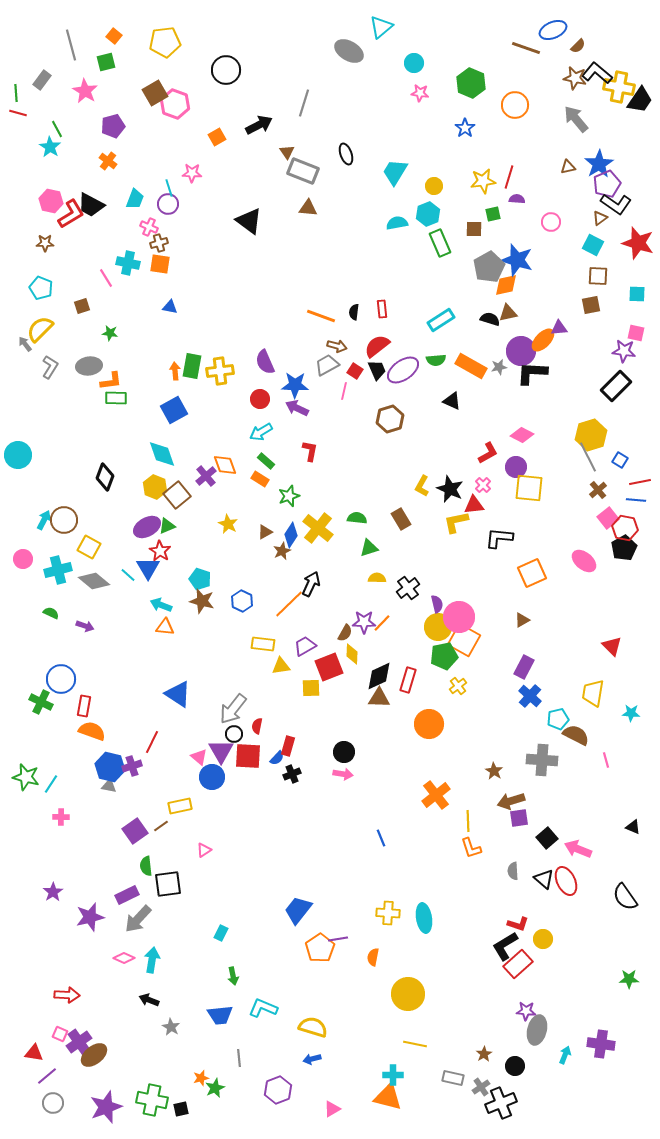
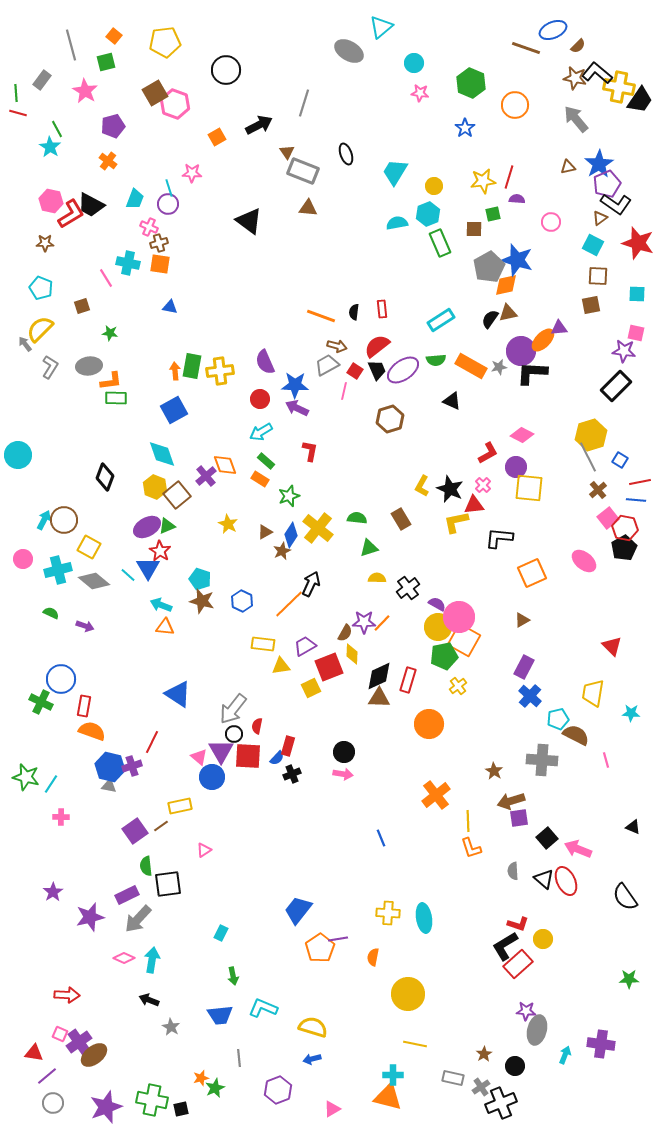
black semicircle at (490, 319): rotated 72 degrees counterclockwise
purple semicircle at (437, 604): rotated 48 degrees counterclockwise
yellow square at (311, 688): rotated 24 degrees counterclockwise
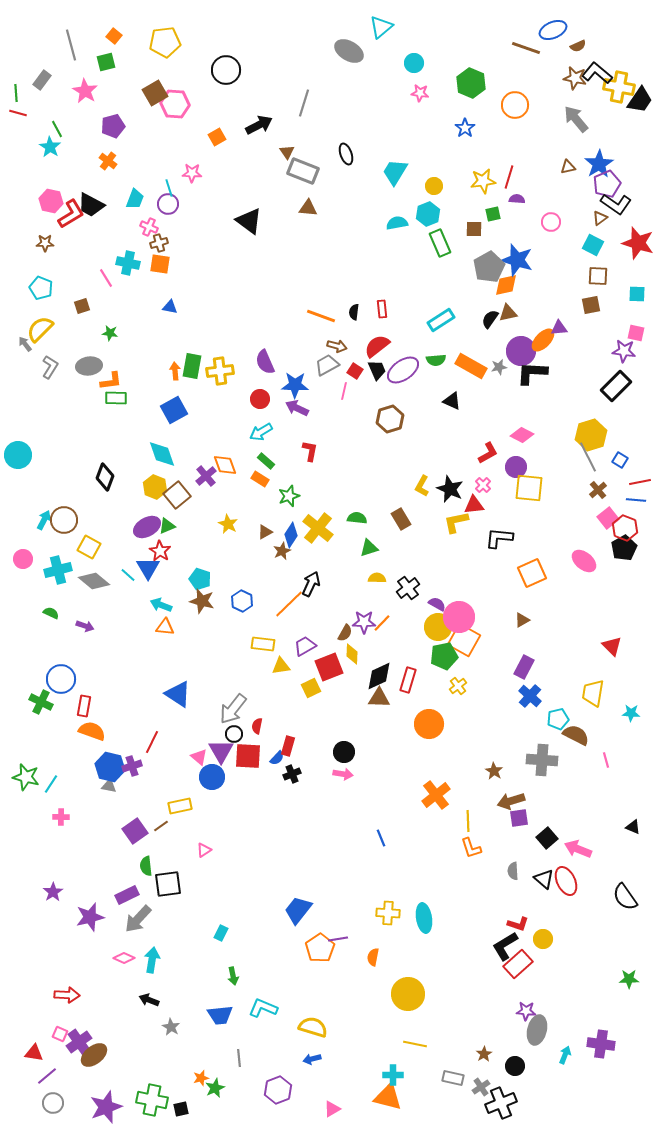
brown semicircle at (578, 46): rotated 21 degrees clockwise
pink hexagon at (175, 104): rotated 16 degrees counterclockwise
red hexagon at (625, 528): rotated 10 degrees clockwise
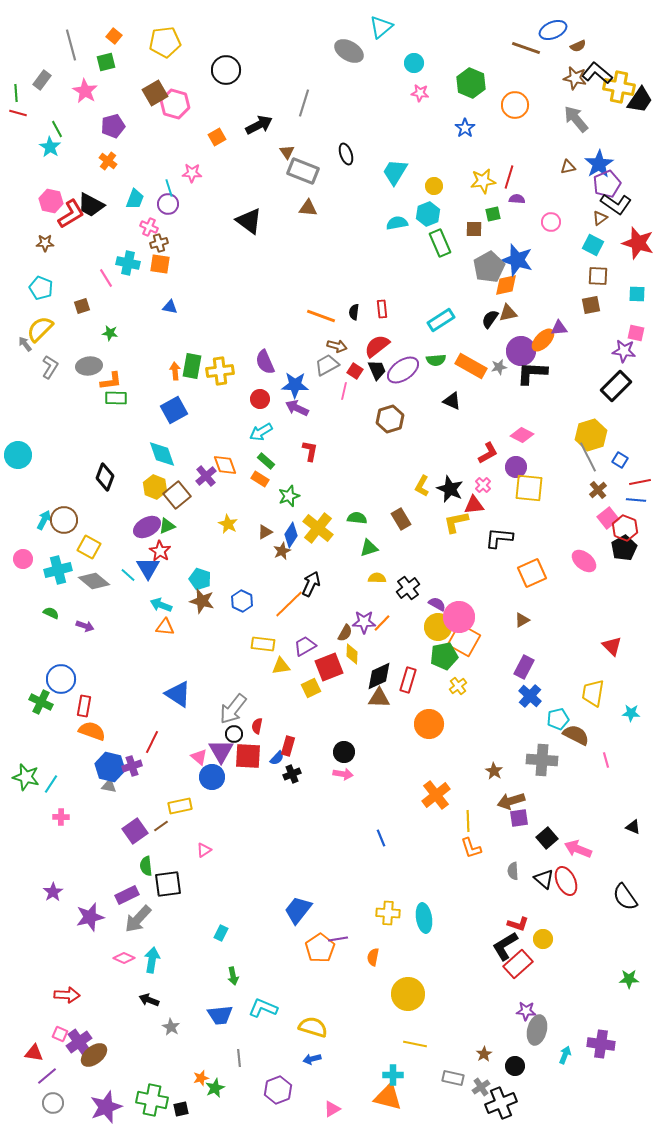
pink hexagon at (175, 104): rotated 12 degrees clockwise
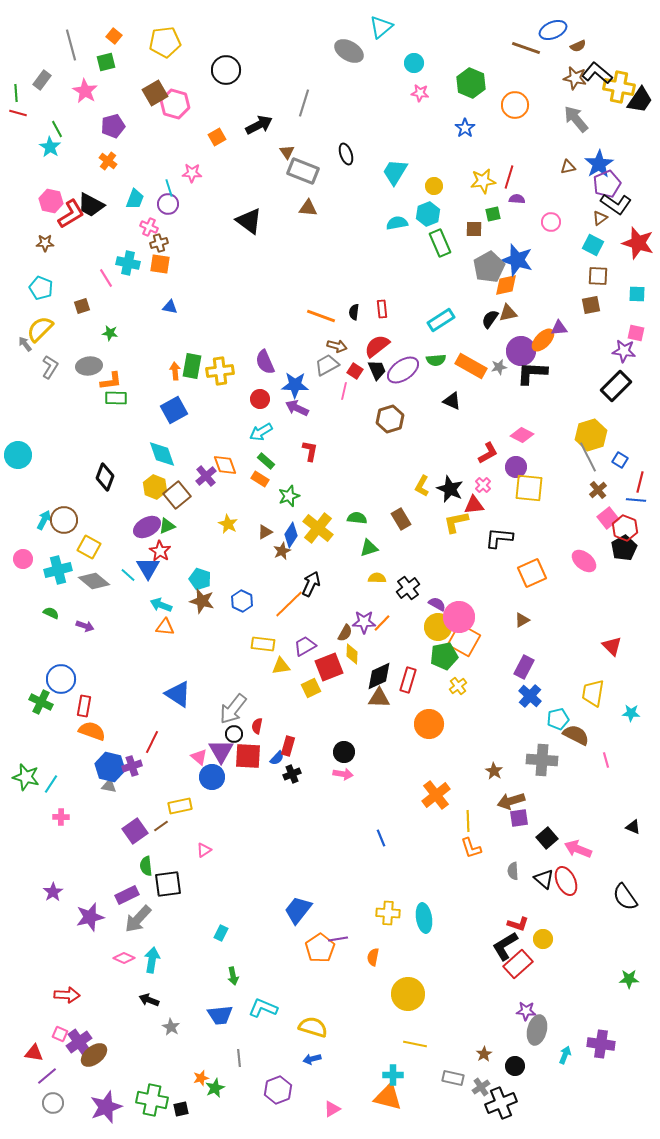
red line at (640, 482): rotated 65 degrees counterclockwise
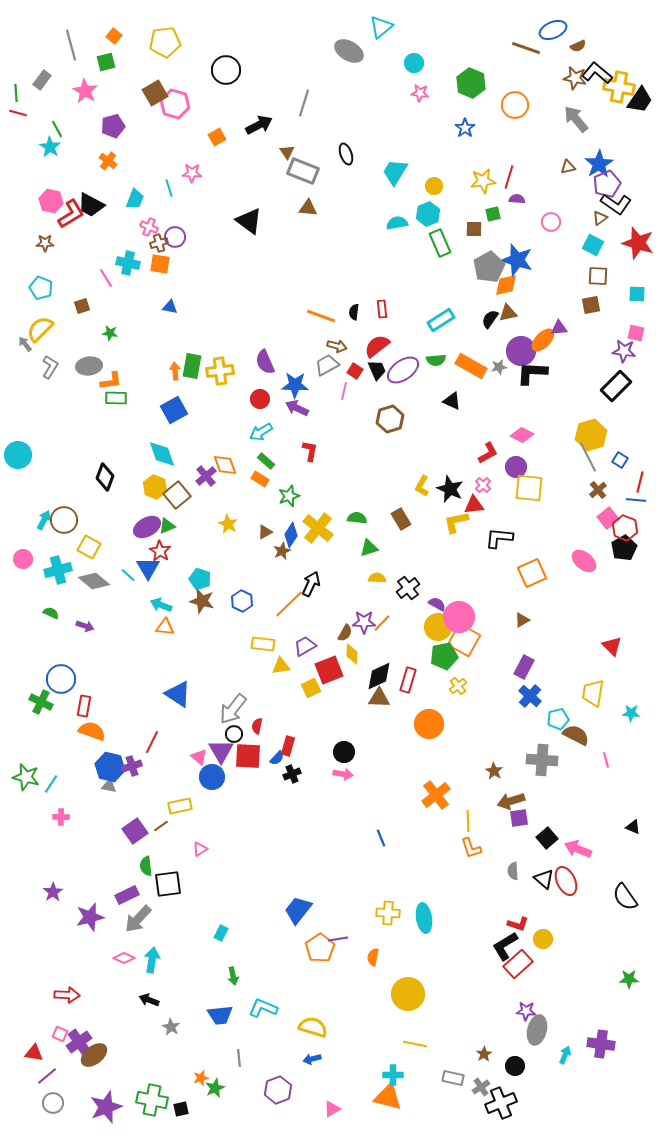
purple circle at (168, 204): moved 7 px right, 33 px down
red square at (329, 667): moved 3 px down
pink triangle at (204, 850): moved 4 px left, 1 px up
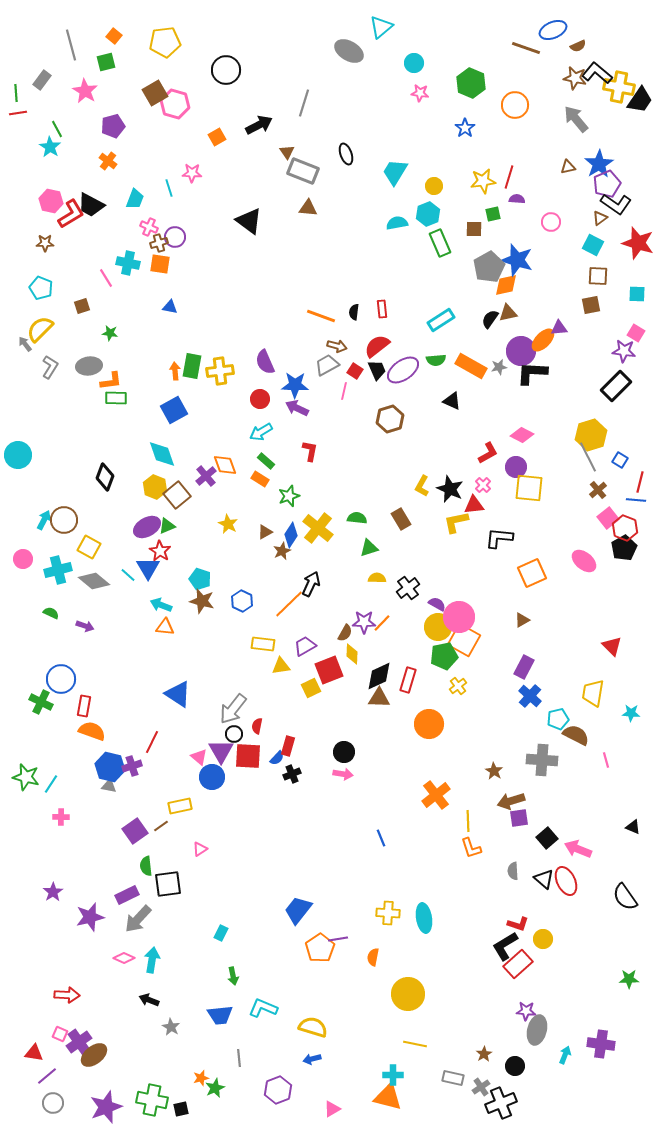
red line at (18, 113): rotated 24 degrees counterclockwise
pink square at (636, 333): rotated 18 degrees clockwise
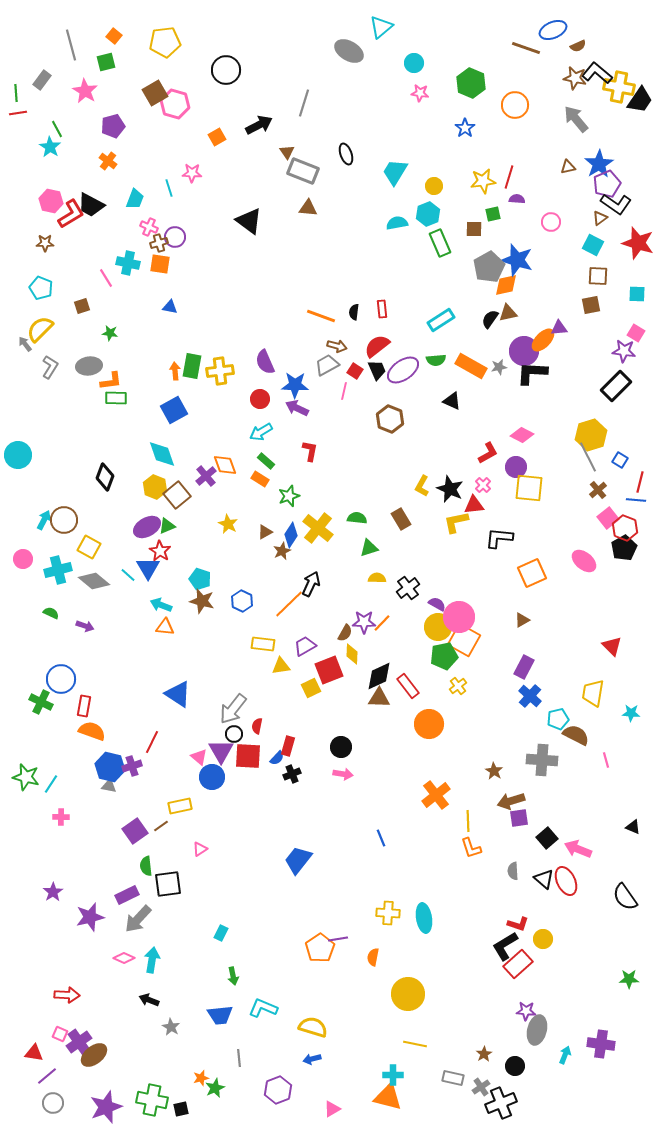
purple circle at (521, 351): moved 3 px right
brown hexagon at (390, 419): rotated 20 degrees counterclockwise
red rectangle at (408, 680): moved 6 px down; rotated 55 degrees counterclockwise
black circle at (344, 752): moved 3 px left, 5 px up
blue trapezoid at (298, 910): moved 50 px up
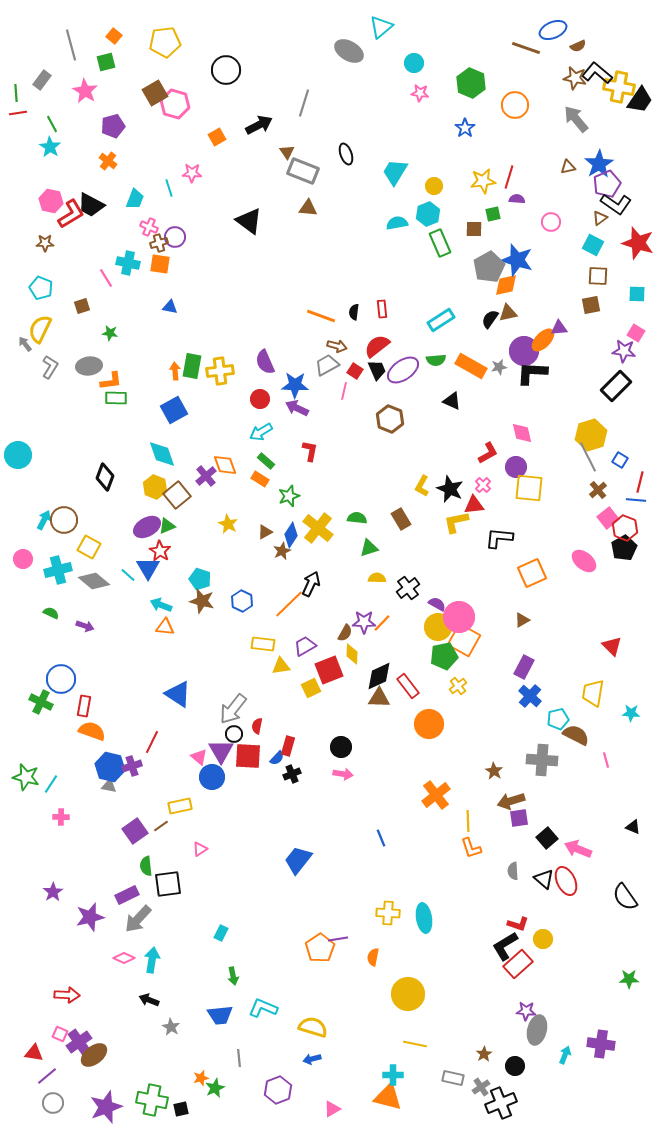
green line at (57, 129): moved 5 px left, 5 px up
yellow semicircle at (40, 329): rotated 20 degrees counterclockwise
pink diamond at (522, 435): moved 2 px up; rotated 50 degrees clockwise
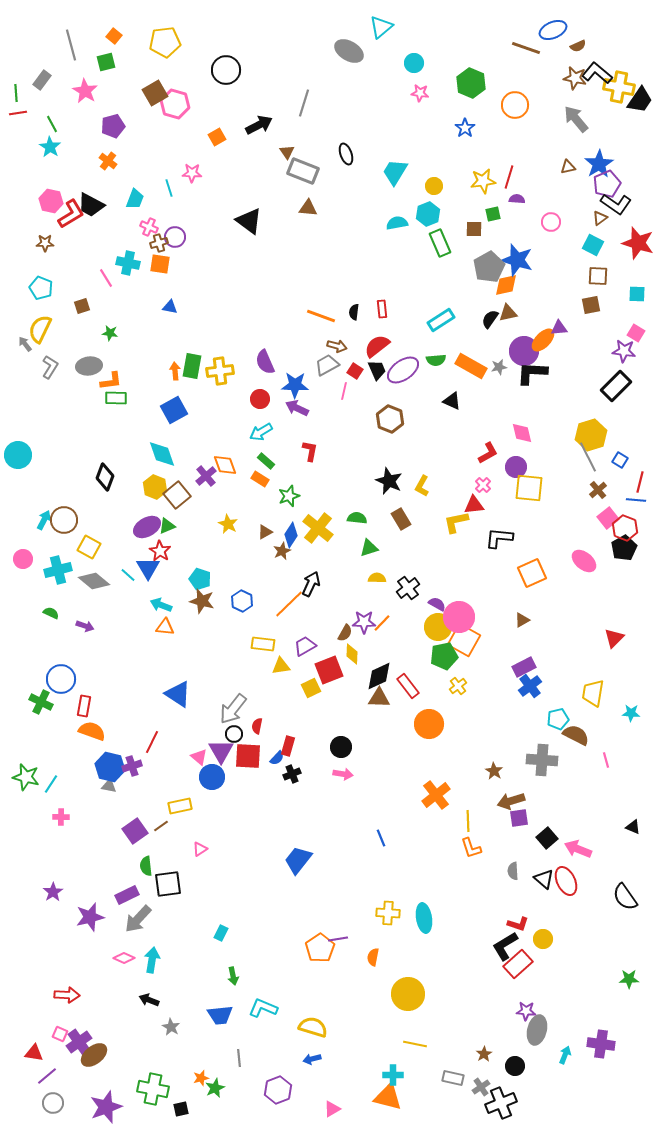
black star at (450, 489): moved 61 px left, 8 px up
red triangle at (612, 646): moved 2 px right, 8 px up; rotated 30 degrees clockwise
purple rectangle at (524, 667): rotated 35 degrees clockwise
blue cross at (530, 696): moved 10 px up; rotated 10 degrees clockwise
green cross at (152, 1100): moved 1 px right, 11 px up
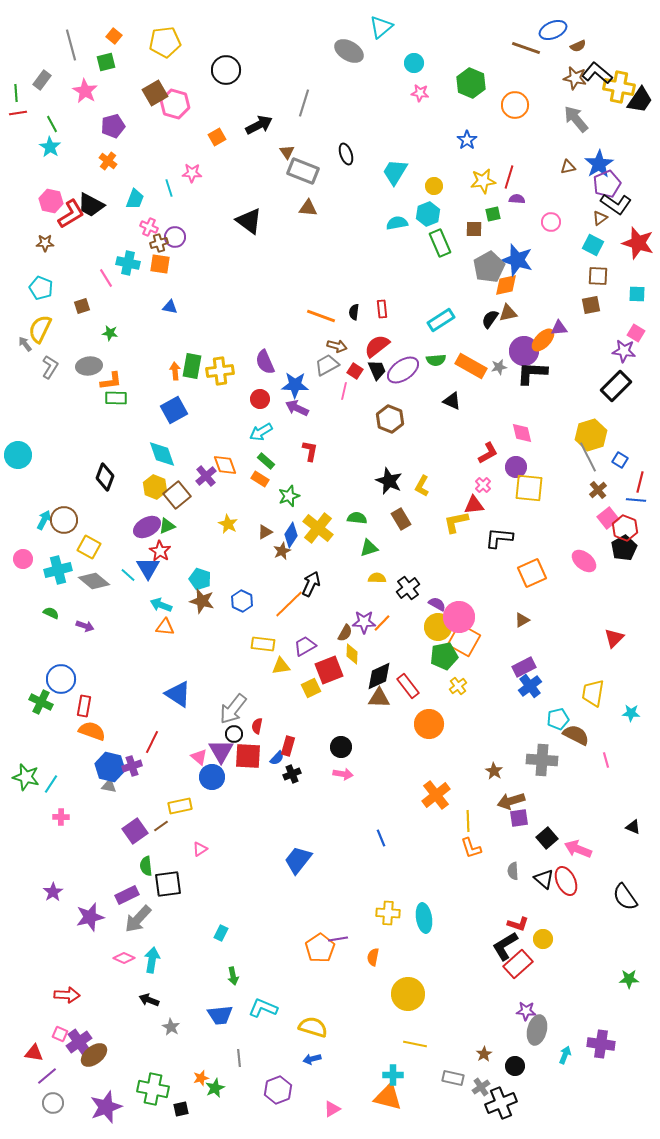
blue star at (465, 128): moved 2 px right, 12 px down
